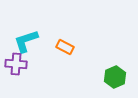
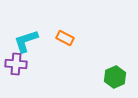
orange rectangle: moved 9 px up
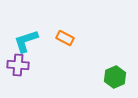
purple cross: moved 2 px right, 1 px down
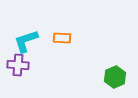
orange rectangle: moved 3 px left; rotated 24 degrees counterclockwise
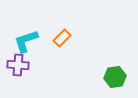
orange rectangle: rotated 48 degrees counterclockwise
green hexagon: rotated 15 degrees clockwise
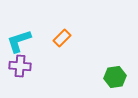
cyan L-shape: moved 7 px left
purple cross: moved 2 px right, 1 px down
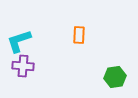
orange rectangle: moved 17 px right, 3 px up; rotated 42 degrees counterclockwise
purple cross: moved 3 px right
